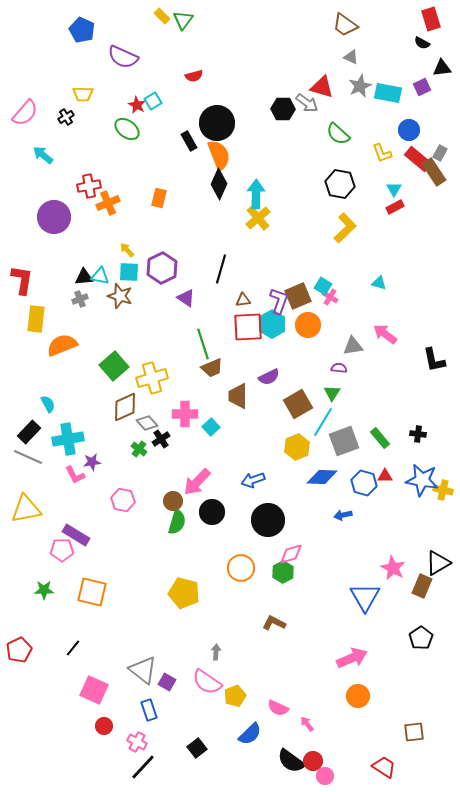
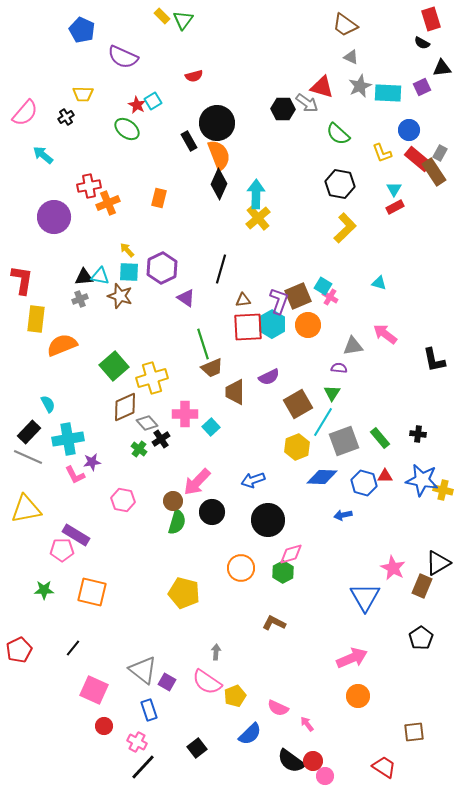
cyan rectangle at (388, 93): rotated 8 degrees counterclockwise
brown trapezoid at (238, 396): moved 3 px left, 4 px up
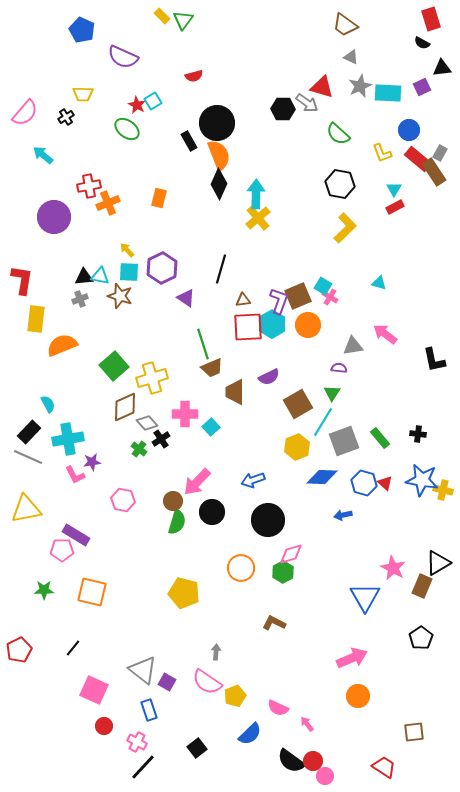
red triangle at (385, 476): moved 7 px down; rotated 42 degrees clockwise
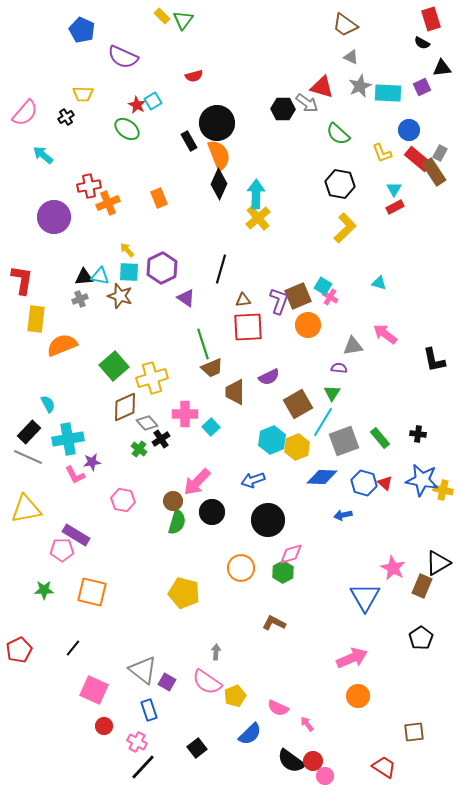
orange rectangle at (159, 198): rotated 36 degrees counterclockwise
cyan hexagon at (272, 324): moved 116 px down; rotated 8 degrees clockwise
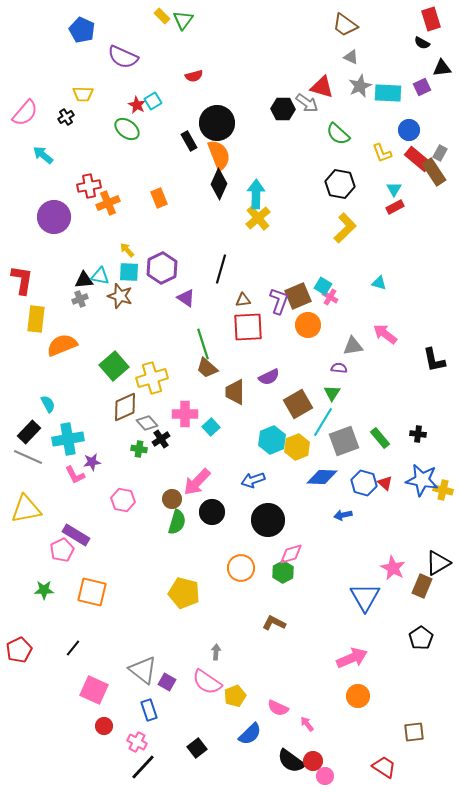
black triangle at (84, 277): moved 3 px down
brown trapezoid at (212, 368): moved 5 px left; rotated 65 degrees clockwise
green cross at (139, 449): rotated 28 degrees counterclockwise
brown circle at (173, 501): moved 1 px left, 2 px up
pink pentagon at (62, 550): rotated 25 degrees counterclockwise
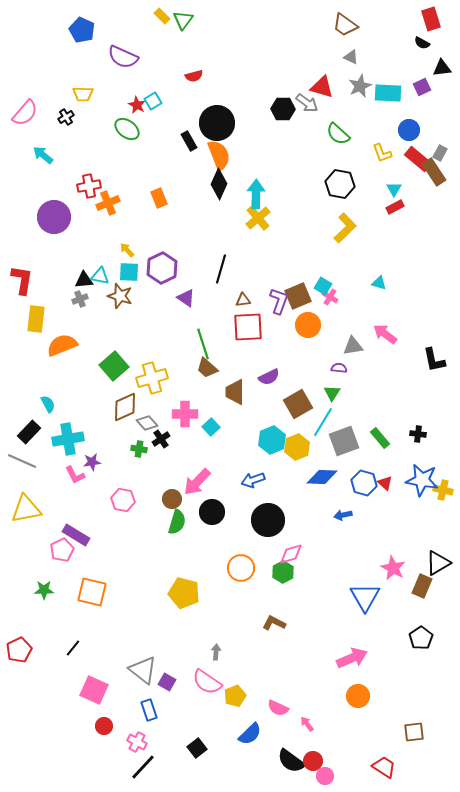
gray line at (28, 457): moved 6 px left, 4 px down
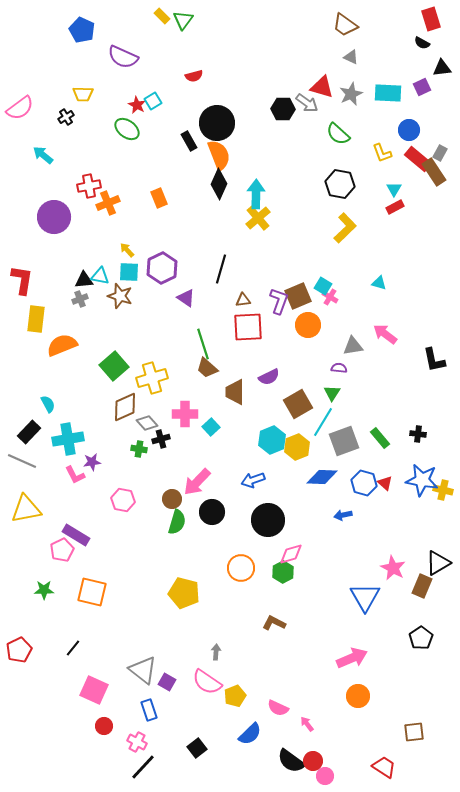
gray star at (360, 86): moved 9 px left, 8 px down
pink semicircle at (25, 113): moved 5 px left, 5 px up; rotated 12 degrees clockwise
black cross at (161, 439): rotated 18 degrees clockwise
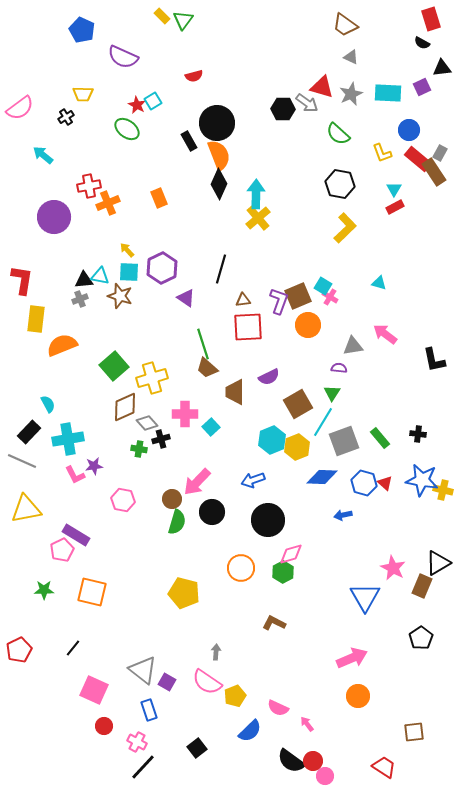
purple star at (92, 462): moved 2 px right, 4 px down
blue semicircle at (250, 734): moved 3 px up
